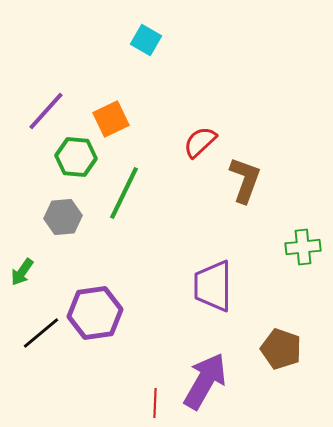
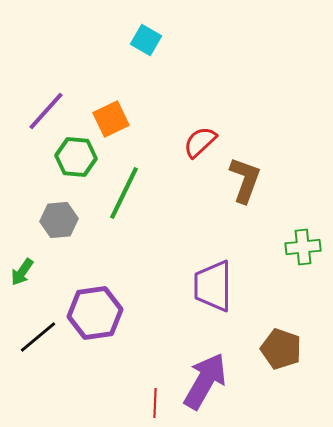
gray hexagon: moved 4 px left, 3 px down
black line: moved 3 px left, 4 px down
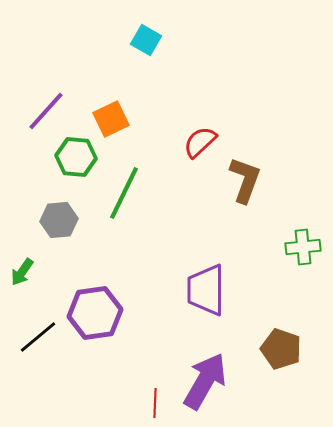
purple trapezoid: moved 7 px left, 4 px down
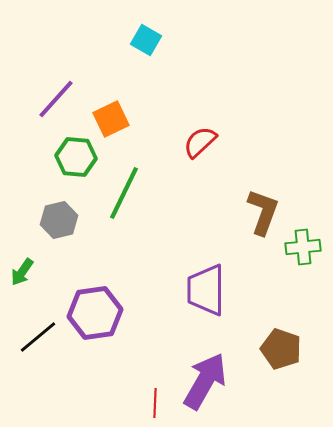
purple line: moved 10 px right, 12 px up
brown L-shape: moved 18 px right, 32 px down
gray hexagon: rotated 9 degrees counterclockwise
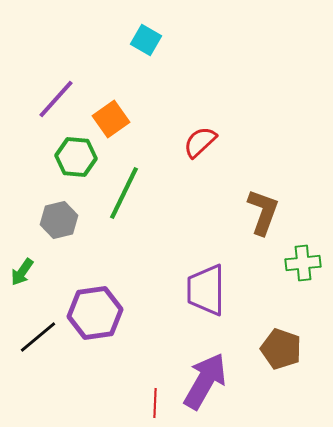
orange square: rotated 9 degrees counterclockwise
green cross: moved 16 px down
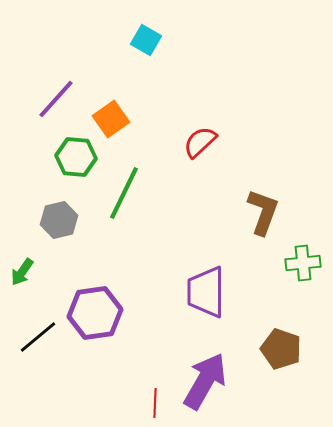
purple trapezoid: moved 2 px down
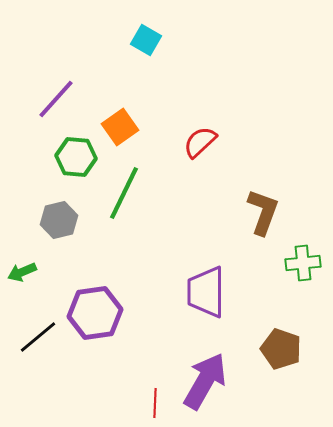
orange square: moved 9 px right, 8 px down
green arrow: rotated 32 degrees clockwise
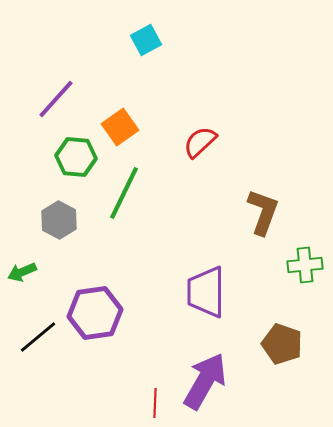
cyan square: rotated 32 degrees clockwise
gray hexagon: rotated 18 degrees counterclockwise
green cross: moved 2 px right, 2 px down
brown pentagon: moved 1 px right, 5 px up
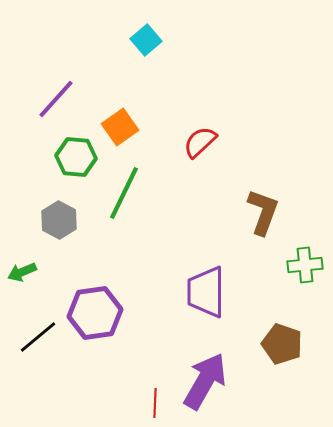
cyan square: rotated 12 degrees counterclockwise
